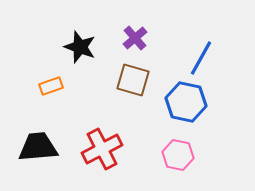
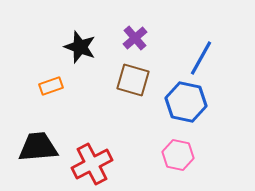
red cross: moved 10 px left, 15 px down
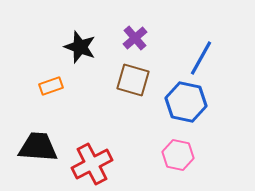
black trapezoid: rotated 9 degrees clockwise
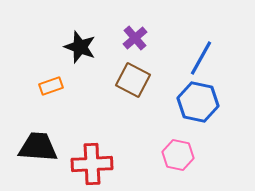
brown square: rotated 12 degrees clockwise
blue hexagon: moved 12 px right
red cross: rotated 24 degrees clockwise
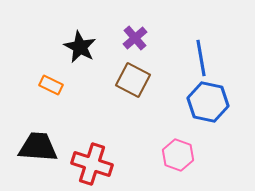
black star: rotated 8 degrees clockwise
blue line: rotated 39 degrees counterclockwise
orange rectangle: moved 1 px up; rotated 45 degrees clockwise
blue hexagon: moved 10 px right
pink hexagon: rotated 8 degrees clockwise
red cross: rotated 21 degrees clockwise
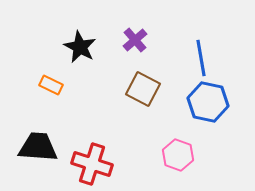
purple cross: moved 2 px down
brown square: moved 10 px right, 9 px down
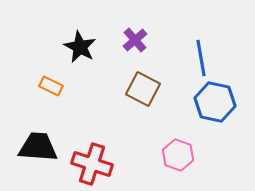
orange rectangle: moved 1 px down
blue hexagon: moved 7 px right
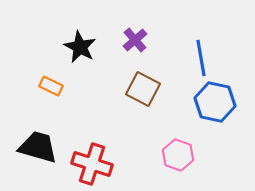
black trapezoid: rotated 12 degrees clockwise
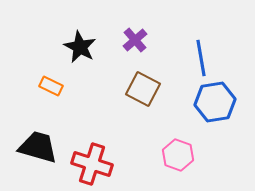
blue hexagon: rotated 21 degrees counterclockwise
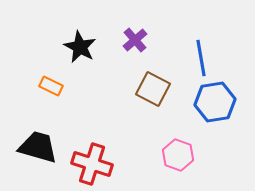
brown square: moved 10 px right
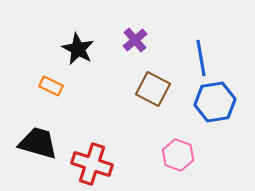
black star: moved 2 px left, 2 px down
black trapezoid: moved 4 px up
